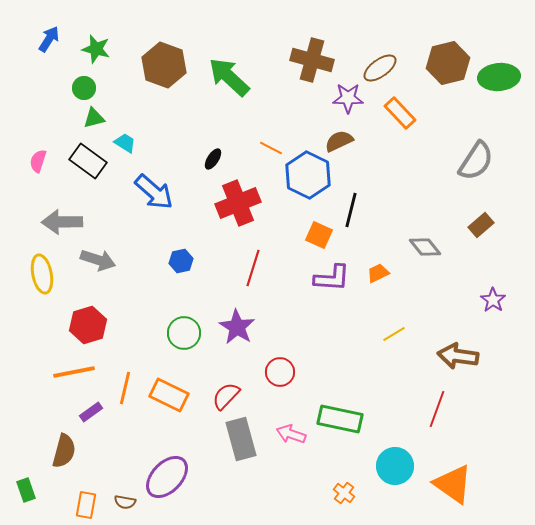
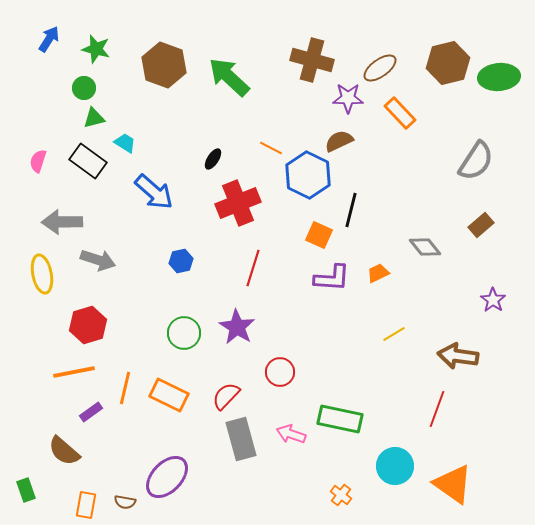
brown semicircle at (64, 451): rotated 116 degrees clockwise
orange cross at (344, 493): moved 3 px left, 2 px down
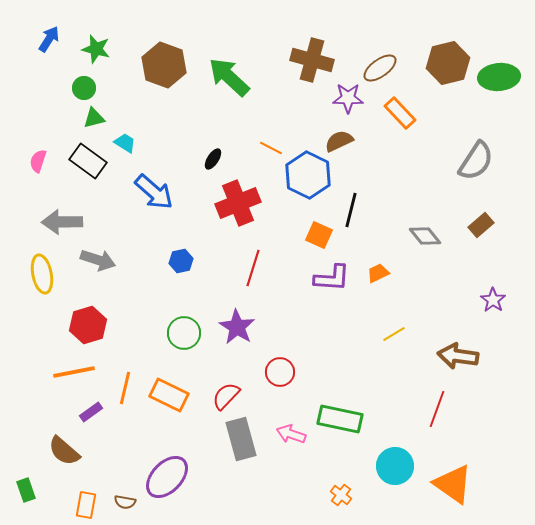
gray diamond at (425, 247): moved 11 px up
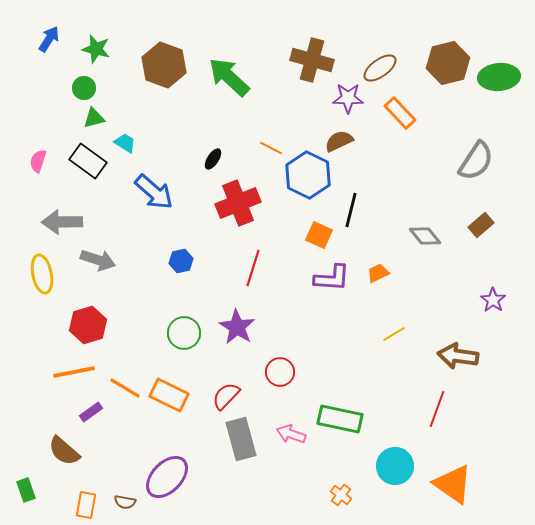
orange line at (125, 388): rotated 72 degrees counterclockwise
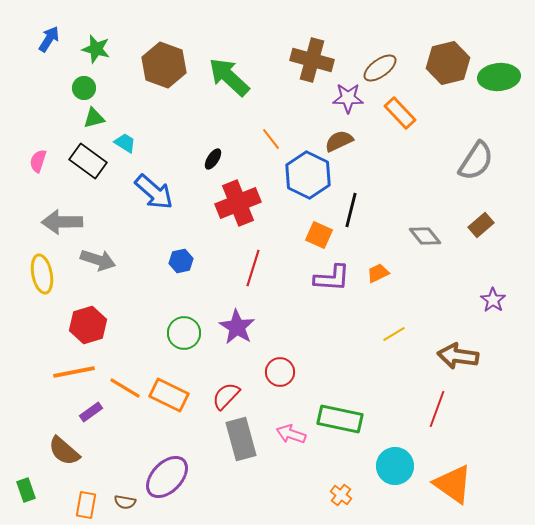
orange line at (271, 148): moved 9 px up; rotated 25 degrees clockwise
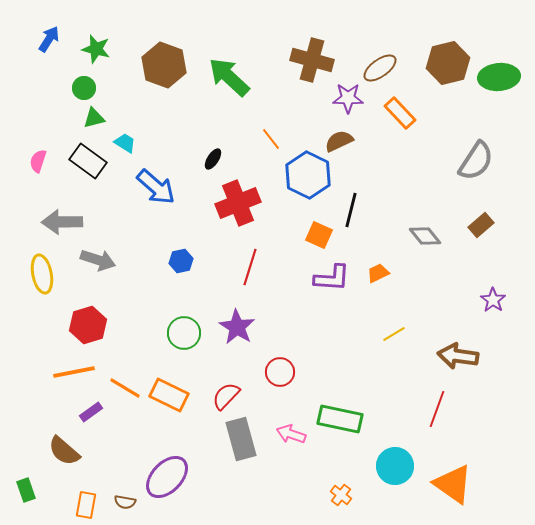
blue arrow at (154, 192): moved 2 px right, 5 px up
red line at (253, 268): moved 3 px left, 1 px up
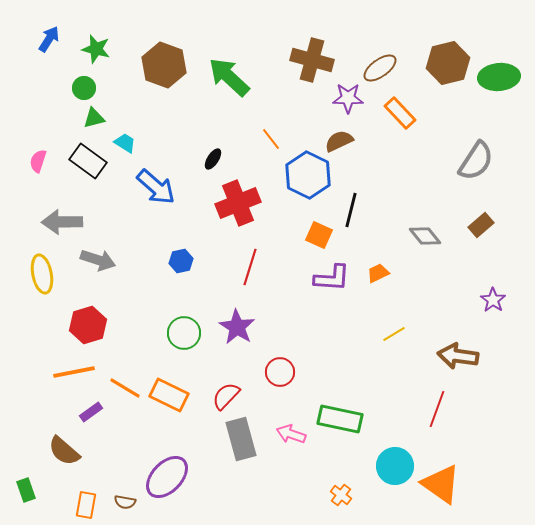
orange triangle at (453, 484): moved 12 px left
